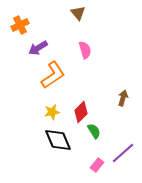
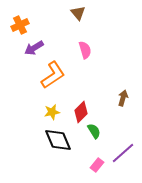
purple arrow: moved 4 px left
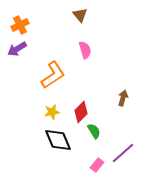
brown triangle: moved 2 px right, 2 px down
purple arrow: moved 17 px left, 1 px down
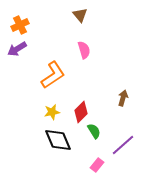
pink semicircle: moved 1 px left
purple line: moved 8 px up
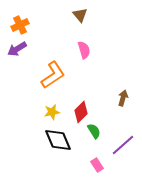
pink rectangle: rotated 72 degrees counterclockwise
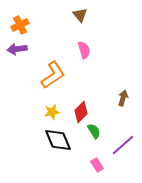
purple arrow: rotated 24 degrees clockwise
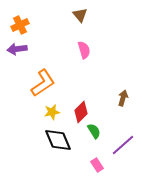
orange L-shape: moved 10 px left, 8 px down
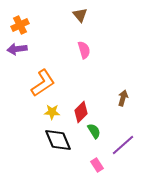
yellow star: rotated 14 degrees clockwise
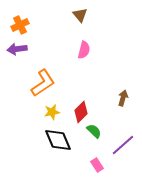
pink semicircle: rotated 30 degrees clockwise
yellow star: rotated 14 degrees counterclockwise
green semicircle: rotated 14 degrees counterclockwise
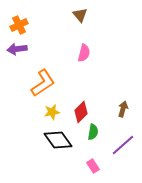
orange cross: moved 1 px left
pink semicircle: moved 3 px down
brown arrow: moved 11 px down
green semicircle: moved 1 px left, 1 px down; rotated 56 degrees clockwise
black diamond: rotated 12 degrees counterclockwise
pink rectangle: moved 4 px left, 1 px down
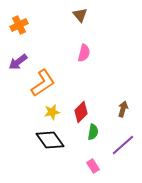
purple arrow: moved 1 px right, 13 px down; rotated 30 degrees counterclockwise
black diamond: moved 8 px left
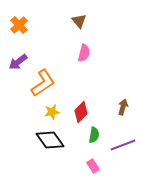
brown triangle: moved 1 px left, 6 px down
orange cross: rotated 18 degrees counterclockwise
brown arrow: moved 2 px up
green semicircle: moved 1 px right, 3 px down
purple line: rotated 20 degrees clockwise
